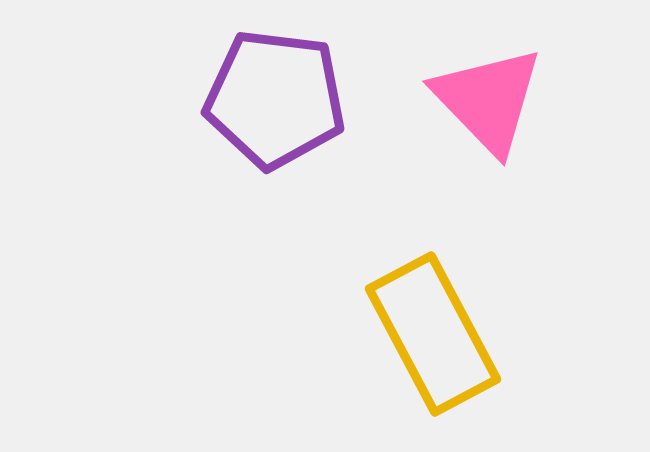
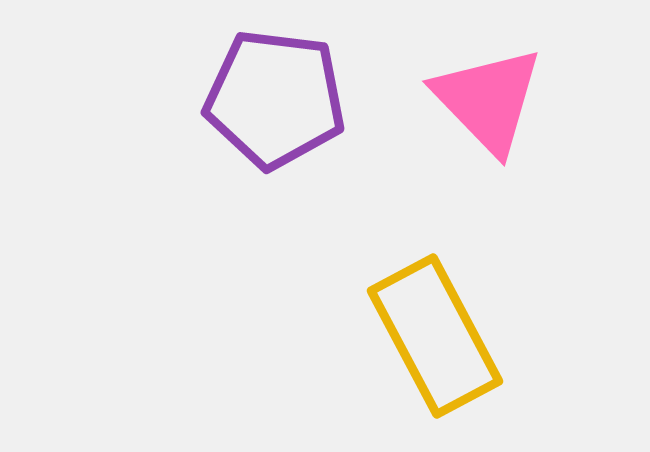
yellow rectangle: moved 2 px right, 2 px down
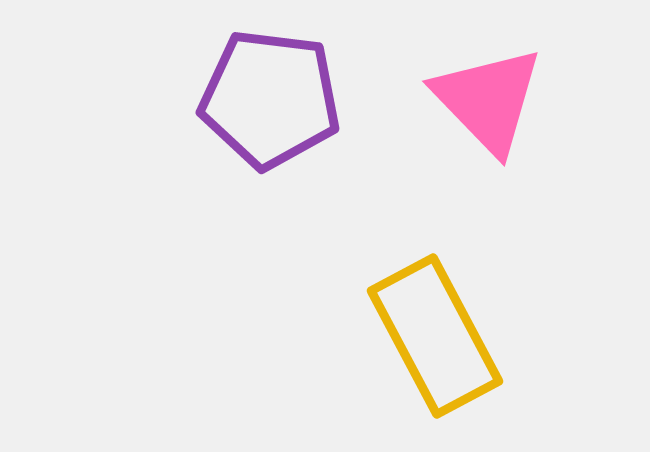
purple pentagon: moved 5 px left
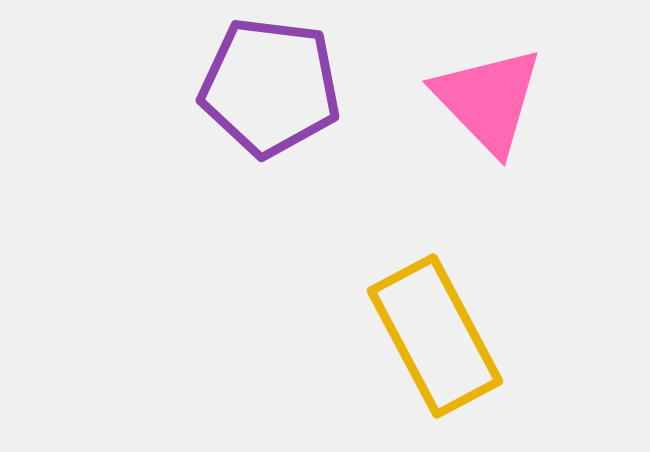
purple pentagon: moved 12 px up
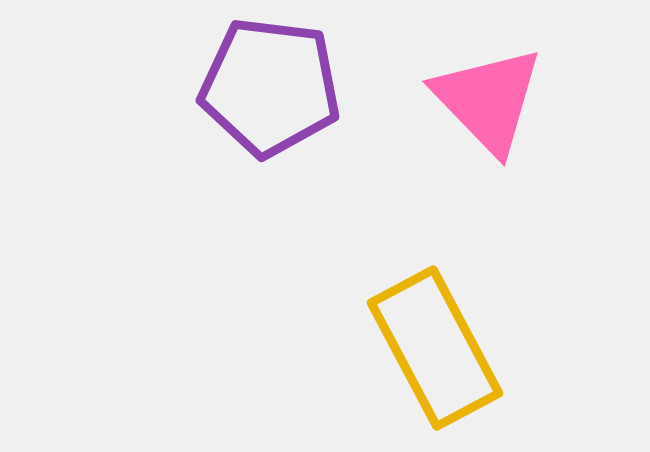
yellow rectangle: moved 12 px down
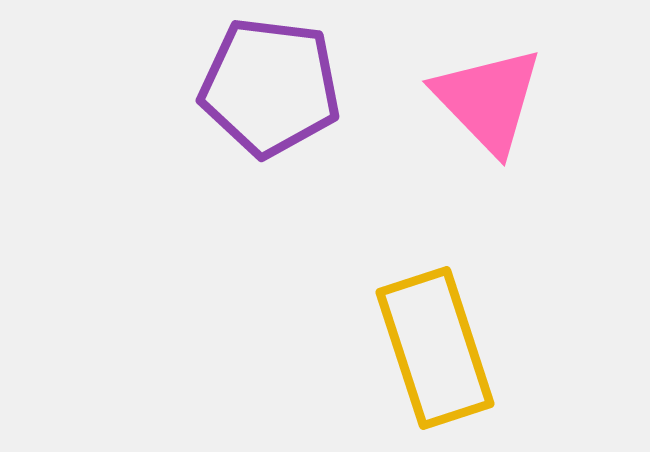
yellow rectangle: rotated 10 degrees clockwise
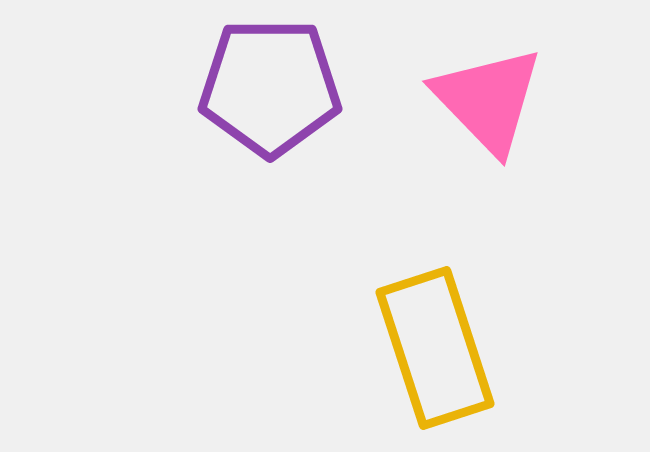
purple pentagon: rotated 7 degrees counterclockwise
